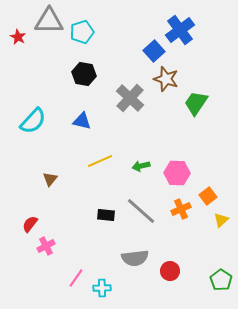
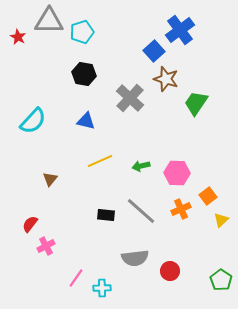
blue triangle: moved 4 px right
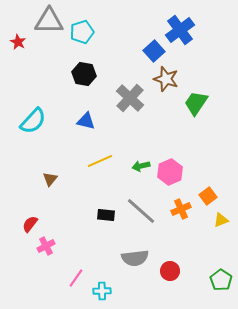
red star: moved 5 px down
pink hexagon: moved 7 px left, 1 px up; rotated 25 degrees counterclockwise
yellow triangle: rotated 21 degrees clockwise
cyan cross: moved 3 px down
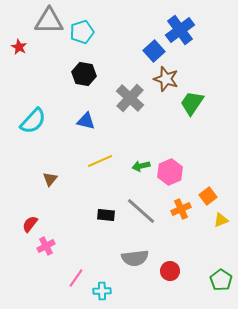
red star: moved 1 px right, 5 px down
green trapezoid: moved 4 px left
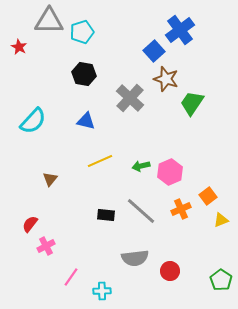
pink line: moved 5 px left, 1 px up
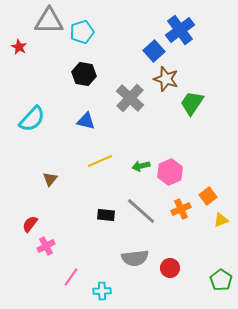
cyan semicircle: moved 1 px left, 2 px up
red circle: moved 3 px up
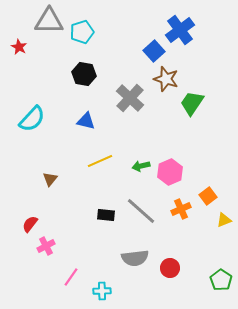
yellow triangle: moved 3 px right
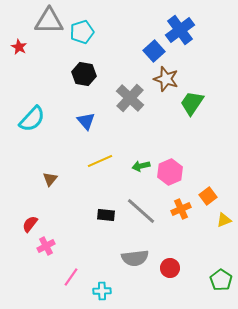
blue triangle: rotated 36 degrees clockwise
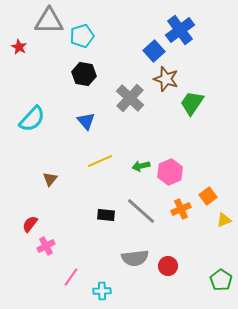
cyan pentagon: moved 4 px down
red circle: moved 2 px left, 2 px up
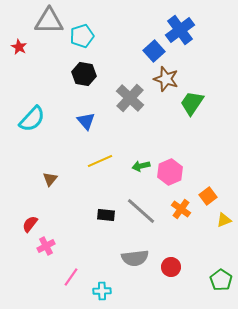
orange cross: rotated 30 degrees counterclockwise
red circle: moved 3 px right, 1 px down
